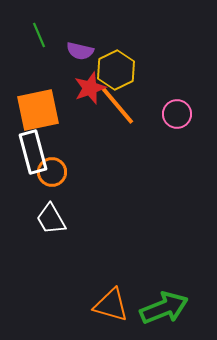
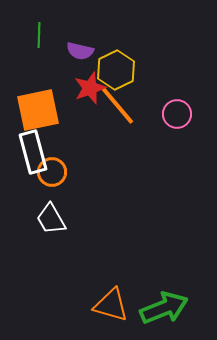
green line: rotated 25 degrees clockwise
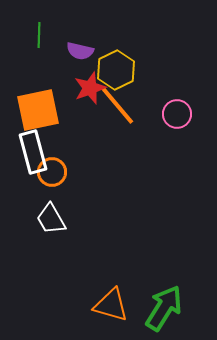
green arrow: rotated 36 degrees counterclockwise
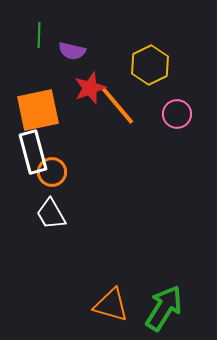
purple semicircle: moved 8 px left
yellow hexagon: moved 34 px right, 5 px up
white trapezoid: moved 5 px up
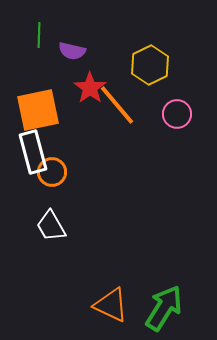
red star: rotated 16 degrees counterclockwise
white trapezoid: moved 12 px down
orange triangle: rotated 9 degrees clockwise
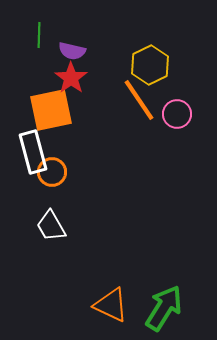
red star: moved 19 px left, 10 px up
orange line: moved 22 px right, 5 px up; rotated 6 degrees clockwise
orange square: moved 13 px right
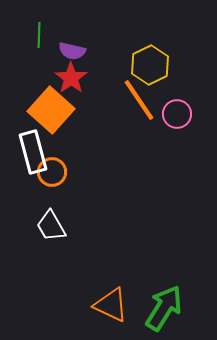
orange square: rotated 36 degrees counterclockwise
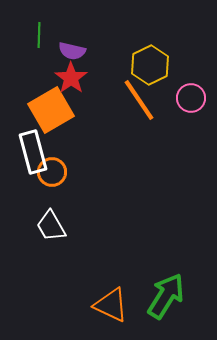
orange square: rotated 18 degrees clockwise
pink circle: moved 14 px right, 16 px up
green arrow: moved 2 px right, 12 px up
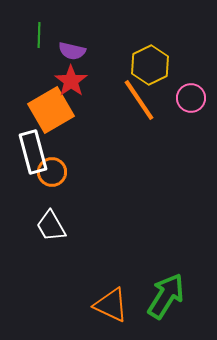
red star: moved 3 px down
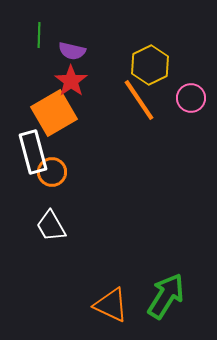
orange square: moved 3 px right, 3 px down
